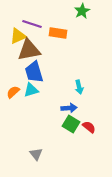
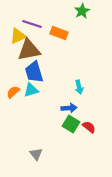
orange rectangle: moved 1 px right; rotated 12 degrees clockwise
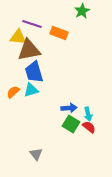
yellow triangle: moved 1 px down; rotated 30 degrees clockwise
cyan arrow: moved 9 px right, 27 px down
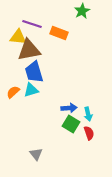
red semicircle: moved 6 px down; rotated 32 degrees clockwise
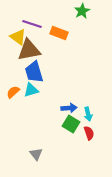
yellow triangle: rotated 30 degrees clockwise
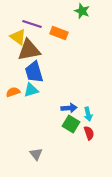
green star: rotated 21 degrees counterclockwise
orange semicircle: rotated 24 degrees clockwise
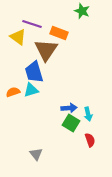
brown triangle: moved 17 px right; rotated 45 degrees counterclockwise
green square: moved 1 px up
red semicircle: moved 1 px right, 7 px down
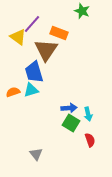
purple line: rotated 66 degrees counterclockwise
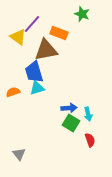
green star: moved 3 px down
brown triangle: rotated 45 degrees clockwise
cyan triangle: moved 6 px right, 2 px up
gray triangle: moved 17 px left
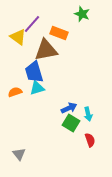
orange semicircle: moved 2 px right
blue arrow: rotated 21 degrees counterclockwise
